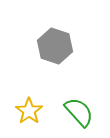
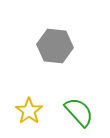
gray hexagon: rotated 12 degrees counterclockwise
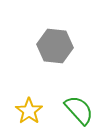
green semicircle: moved 2 px up
